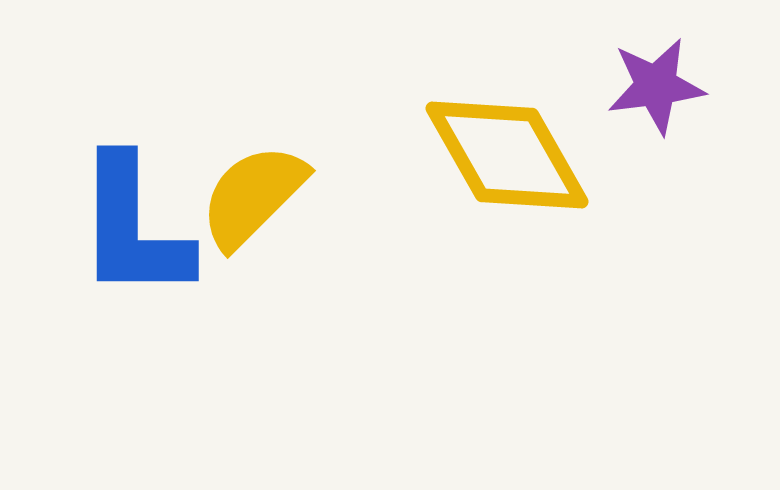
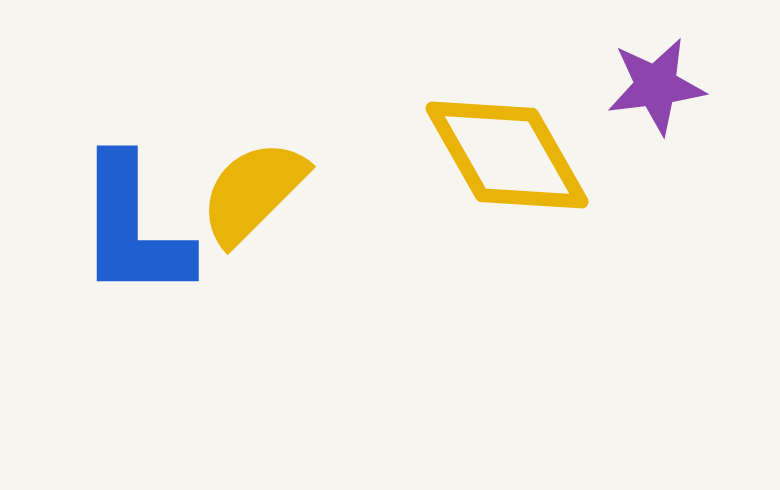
yellow semicircle: moved 4 px up
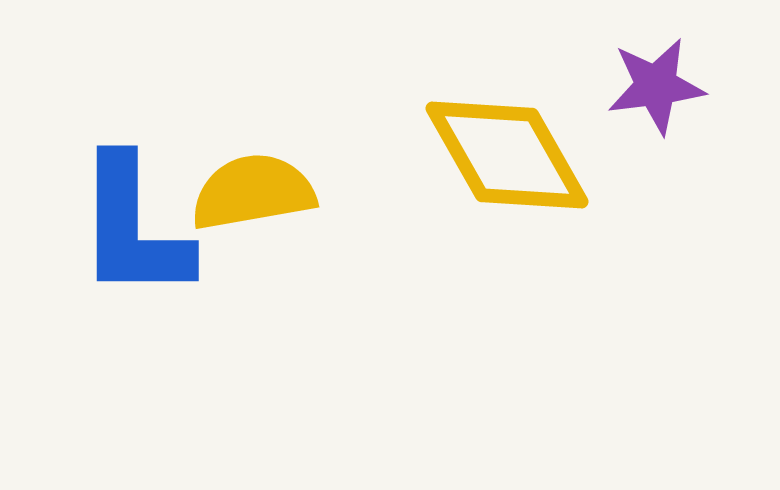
yellow semicircle: rotated 35 degrees clockwise
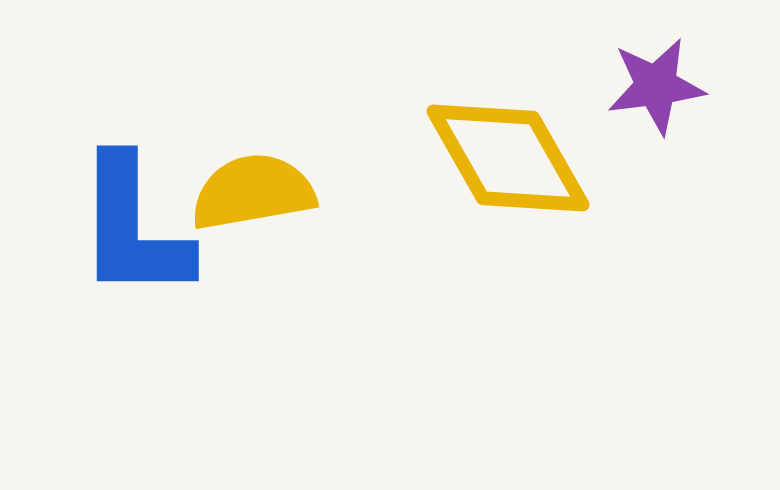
yellow diamond: moved 1 px right, 3 px down
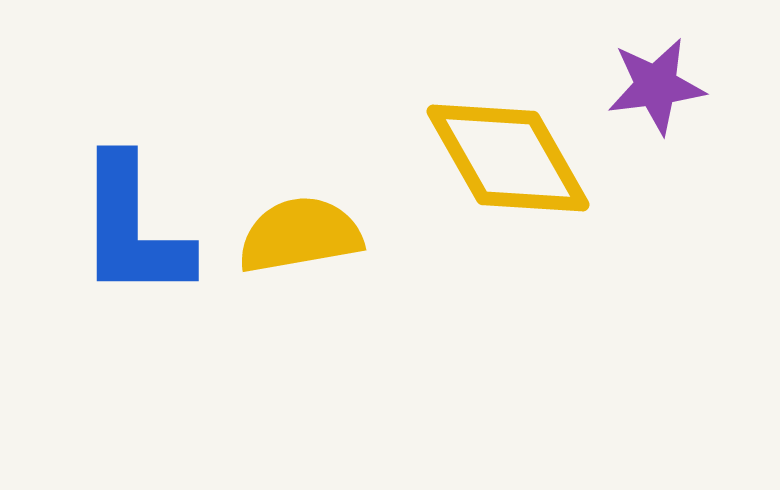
yellow semicircle: moved 47 px right, 43 px down
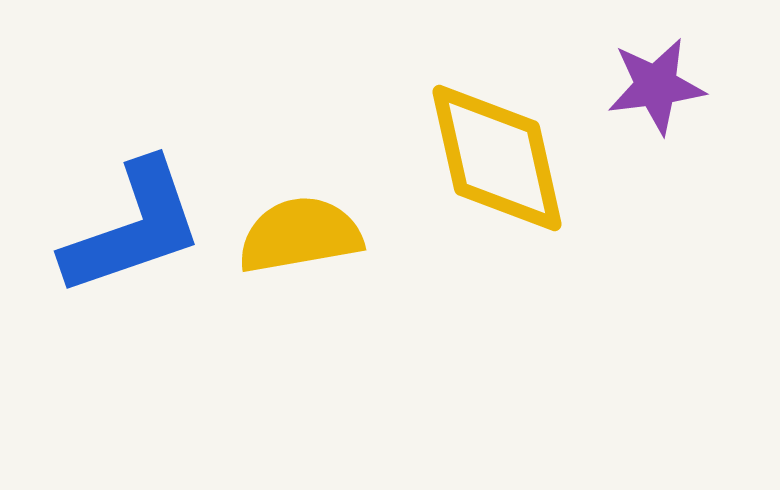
yellow diamond: moved 11 px left; rotated 17 degrees clockwise
blue L-shape: rotated 109 degrees counterclockwise
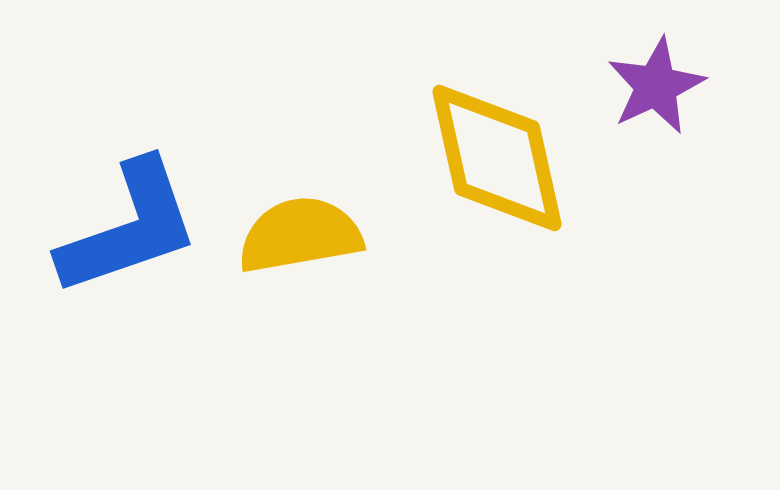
purple star: rotated 18 degrees counterclockwise
blue L-shape: moved 4 px left
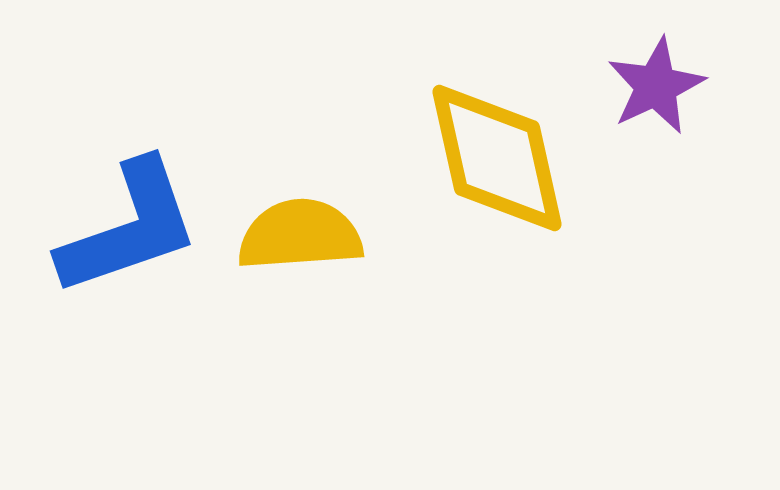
yellow semicircle: rotated 6 degrees clockwise
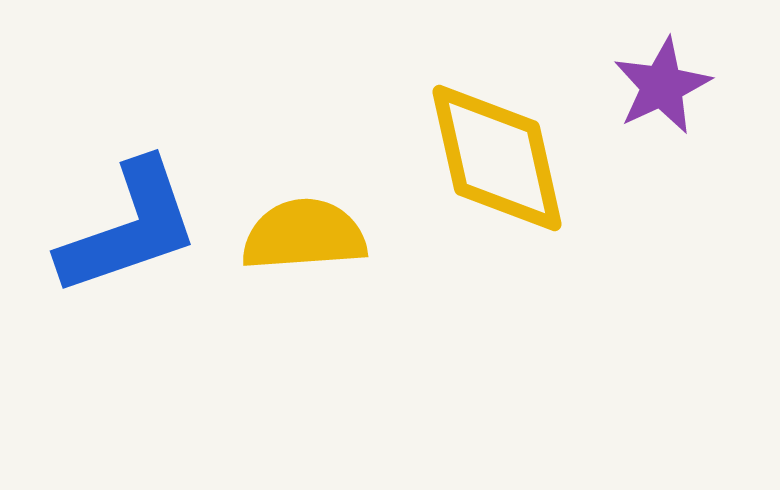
purple star: moved 6 px right
yellow semicircle: moved 4 px right
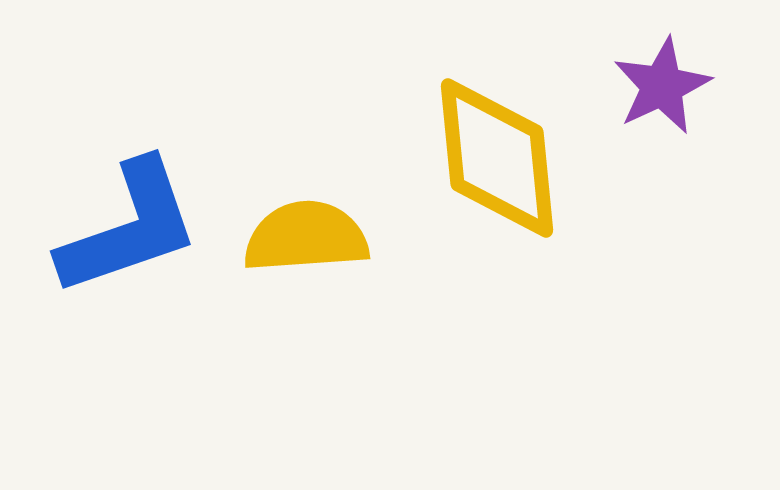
yellow diamond: rotated 7 degrees clockwise
yellow semicircle: moved 2 px right, 2 px down
